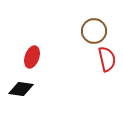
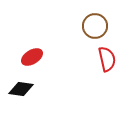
brown circle: moved 1 px right, 5 px up
red ellipse: rotated 40 degrees clockwise
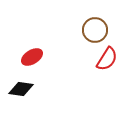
brown circle: moved 4 px down
red semicircle: rotated 45 degrees clockwise
